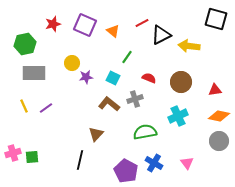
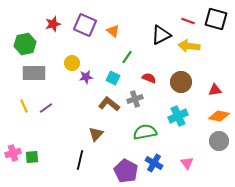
red line: moved 46 px right, 2 px up; rotated 48 degrees clockwise
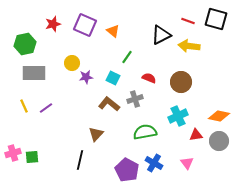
red triangle: moved 19 px left, 45 px down
purple pentagon: moved 1 px right, 1 px up
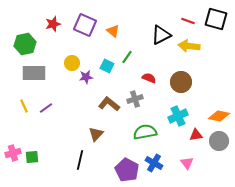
cyan square: moved 6 px left, 12 px up
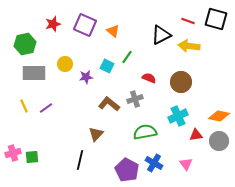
yellow circle: moved 7 px left, 1 px down
pink triangle: moved 1 px left, 1 px down
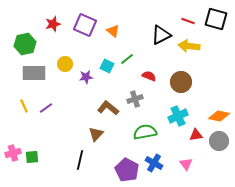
green line: moved 2 px down; rotated 16 degrees clockwise
red semicircle: moved 2 px up
brown L-shape: moved 1 px left, 4 px down
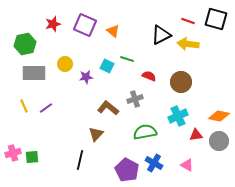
yellow arrow: moved 1 px left, 2 px up
green line: rotated 56 degrees clockwise
pink triangle: moved 1 px right, 1 px down; rotated 24 degrees counterclockwise
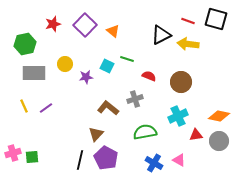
purple square: rotated 20 degrees clockwise
pink triangle: moved 8 px left, 5 px up
purple pentagon: moved 21 px left, 12 px up
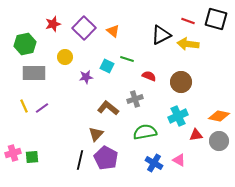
purple square: moved 1 px left, 3 px down
yellow circle: moved 7 px up
purple line: moved 4 px left
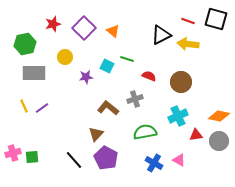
black line: moved 6 px left; rotated 54 degrees counterclockwise
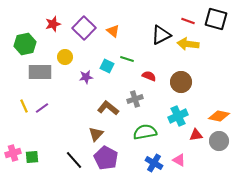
gray rectangle: moved 6 px right, 1 px up
